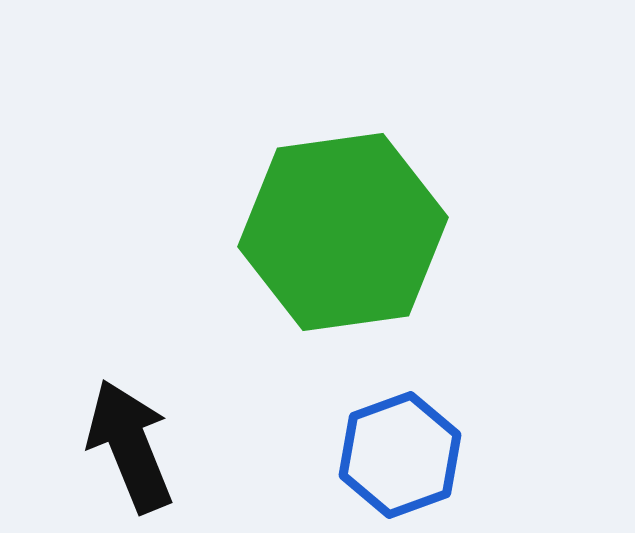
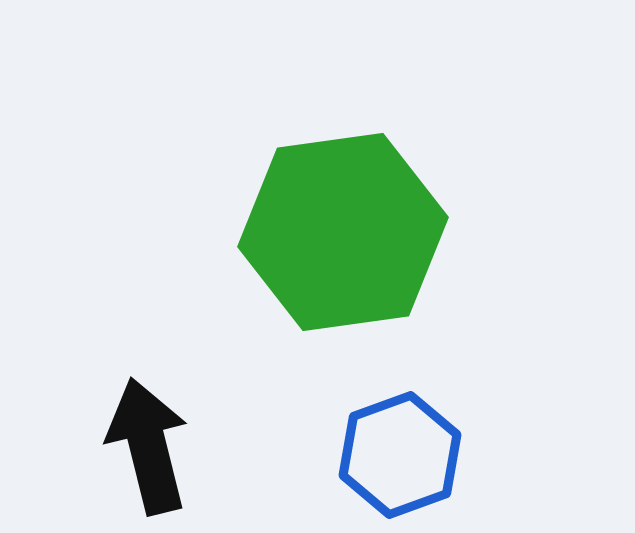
black arrow: moved 18 px right; rotated 8 degrees clockwise
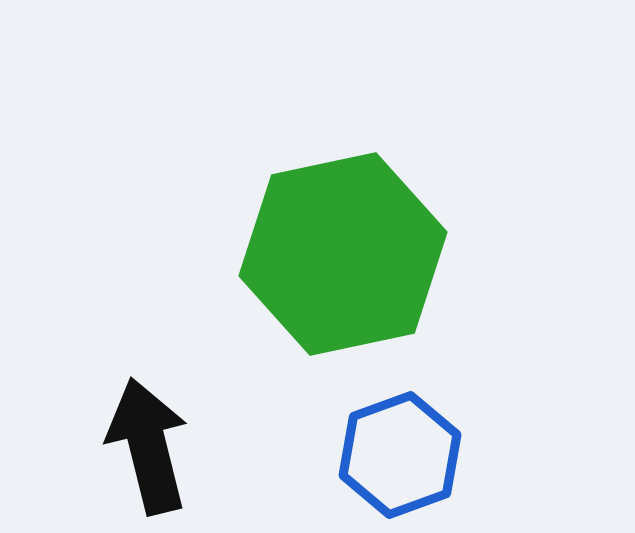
green hexagon: moved 22 px down; rotated 4 degrees counterclockwise
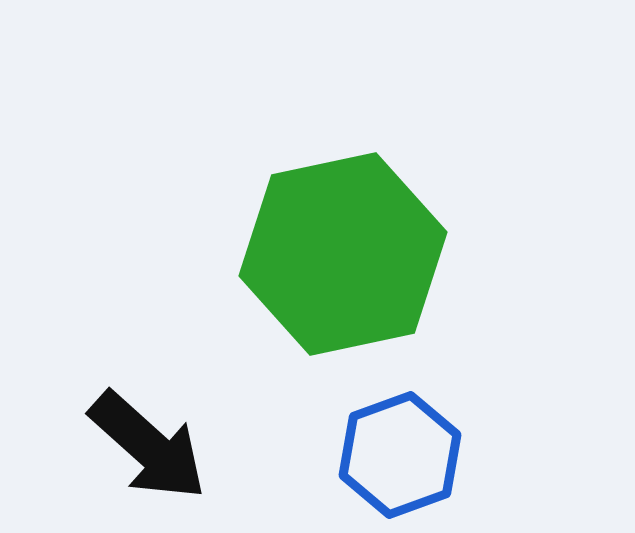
black arrow: rotated 146 degrees clockwise
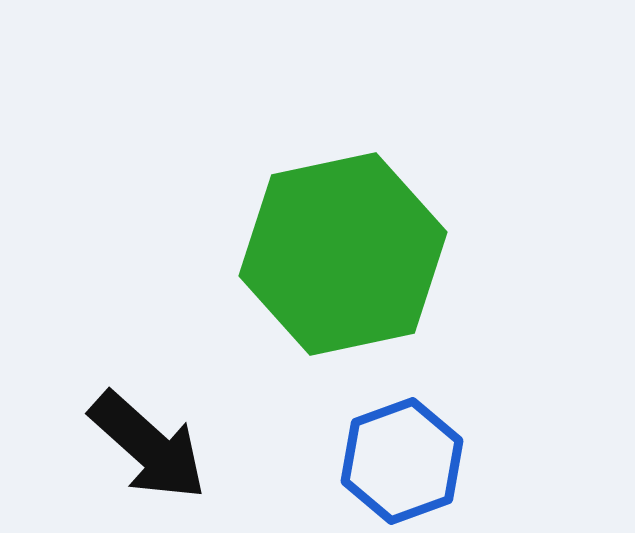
blue hexagon: moved 2 px right, 6 px down
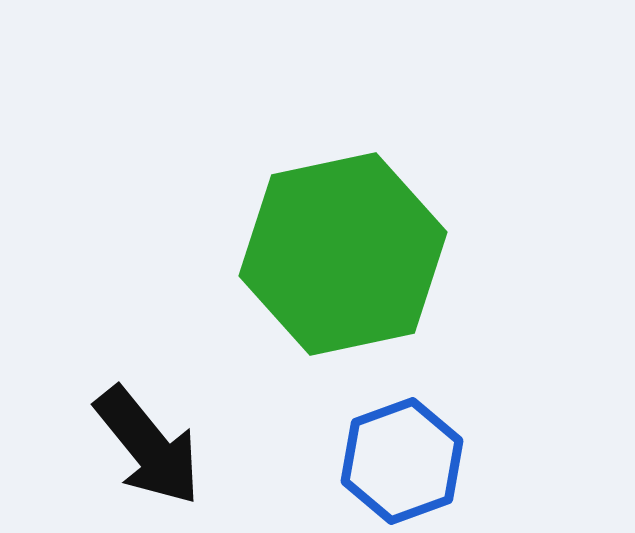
black arrow: rotated 9 degrees clockwise
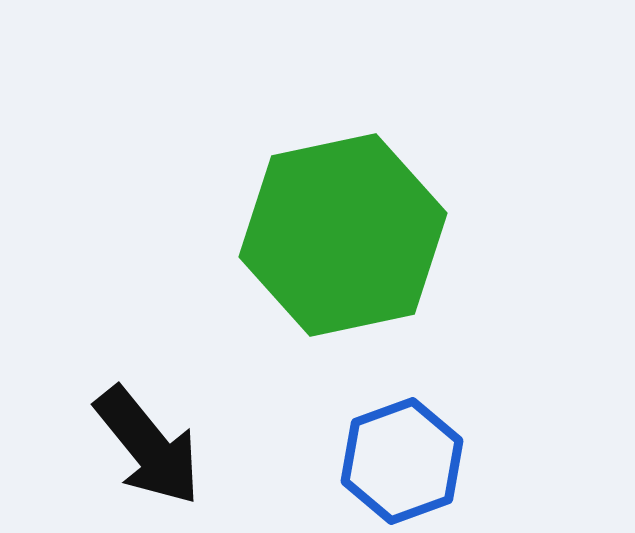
green hexagon: moved 19 px up
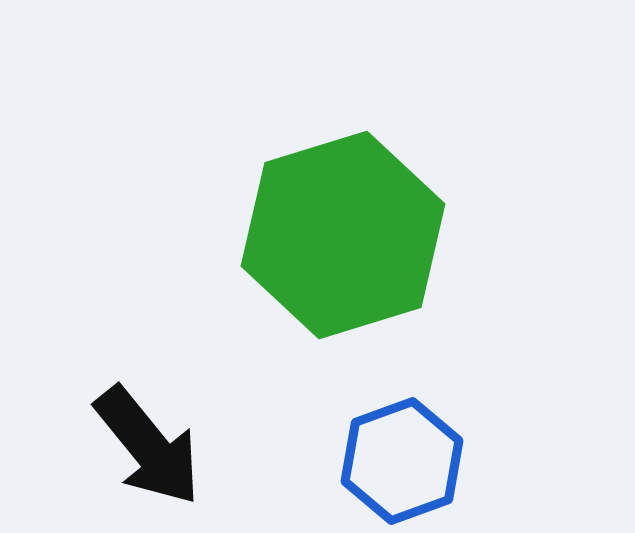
green hexagon: rotated 5 degrees counterclockwise
